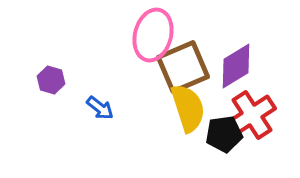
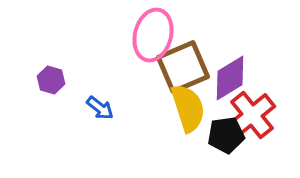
purple diamond: moved 6 px left, 12 px down
red cross: rotated 6 degrees counterclockwise
black pentagon: moved 2 px right, 1 px down
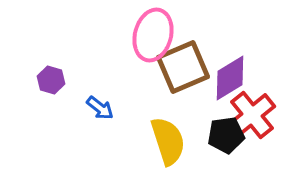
yellow semicircle: moved 20 px left, 33 px down
